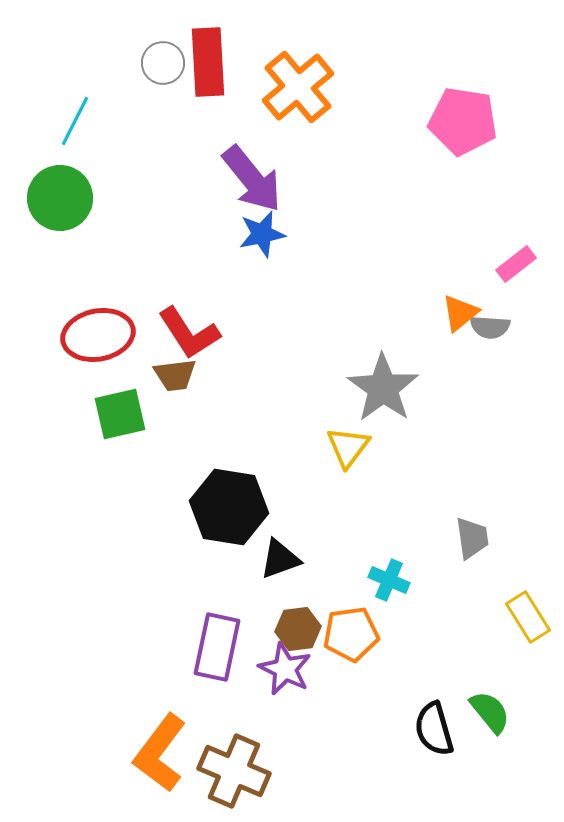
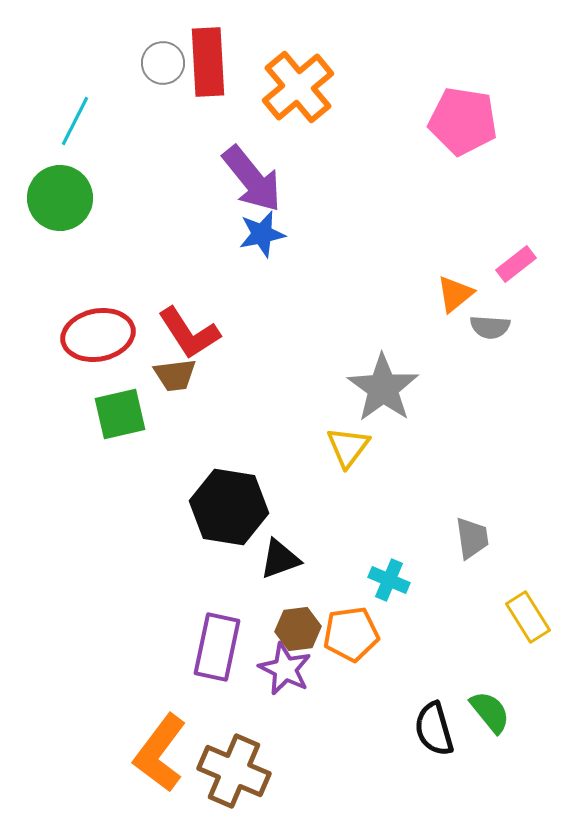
orange triangle: moved 5 px left, 19 px up
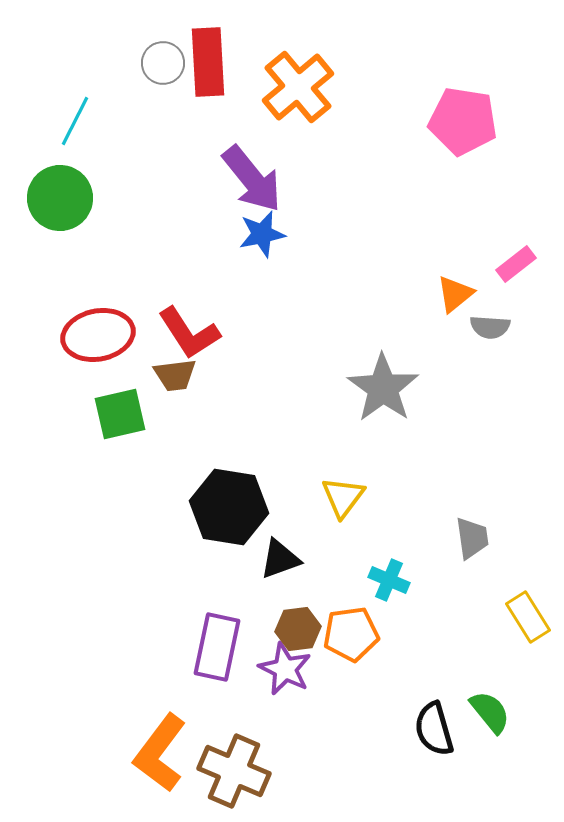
yellow triangle: moved 5 px left, 50 px down
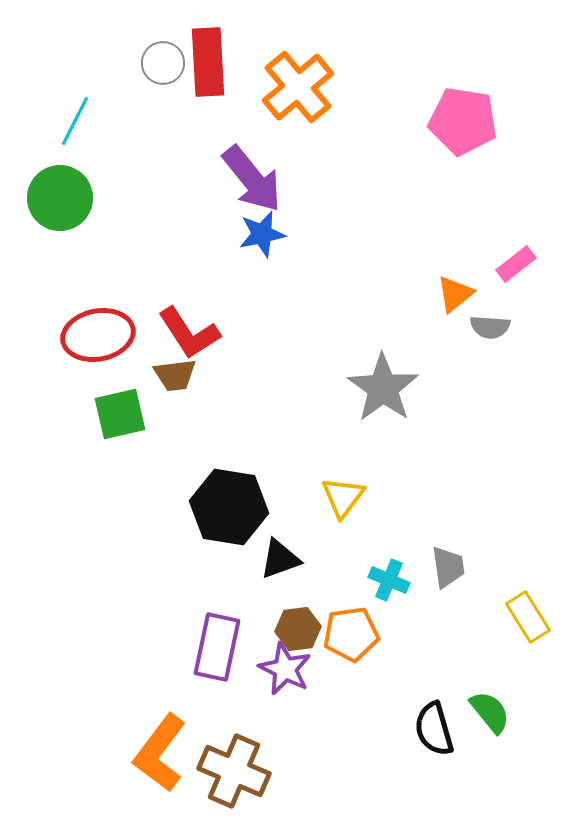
gray trapezoid: moved 24 px left, 29 px down
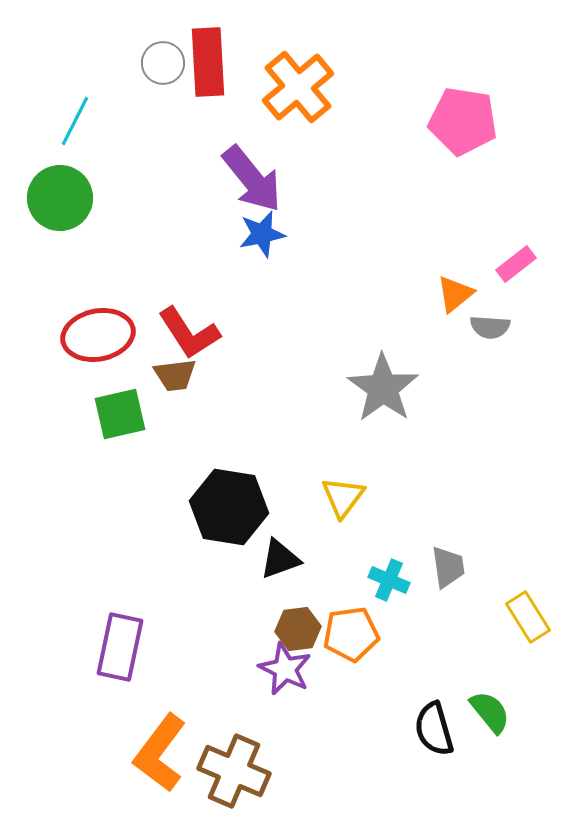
purple rectangle: moved 97 px left
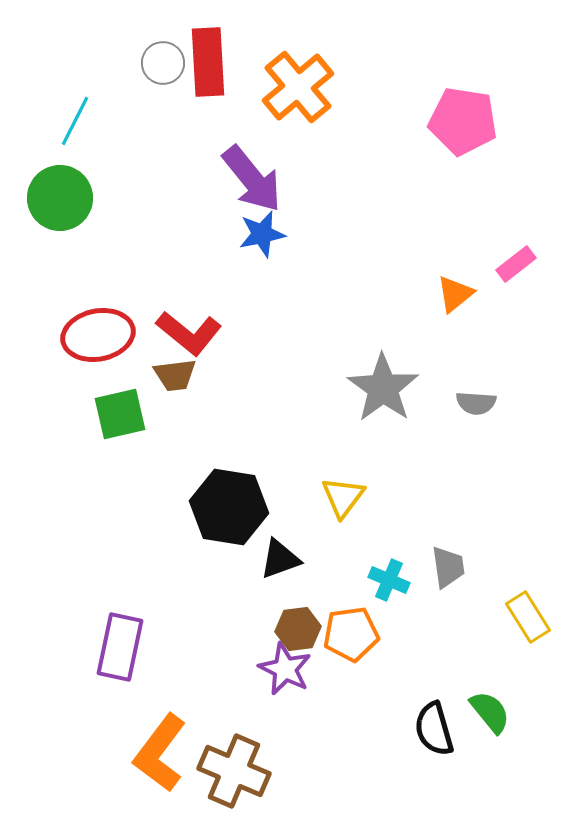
gray semicircle: moved 14 px left, 76 px down
red L-shape: rotated 18 degrees counterclockwise
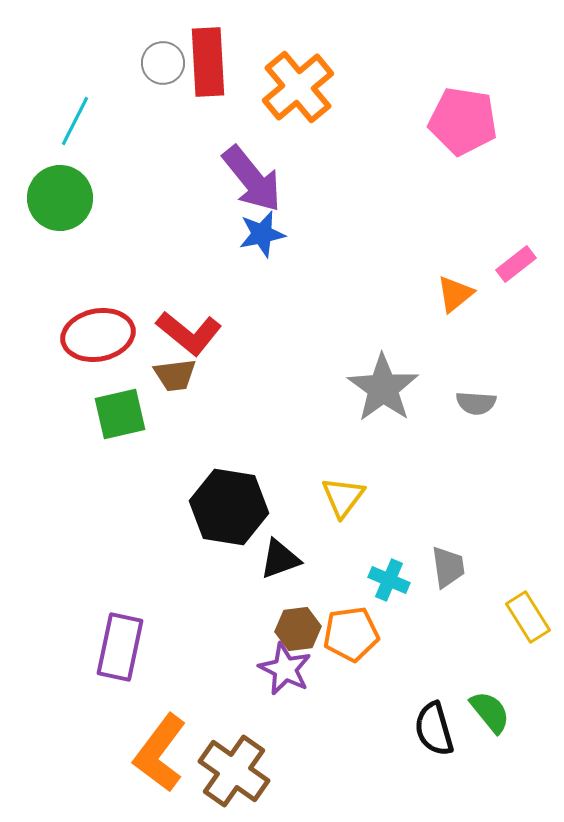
brown cross: rotated 12 degrees clockwise
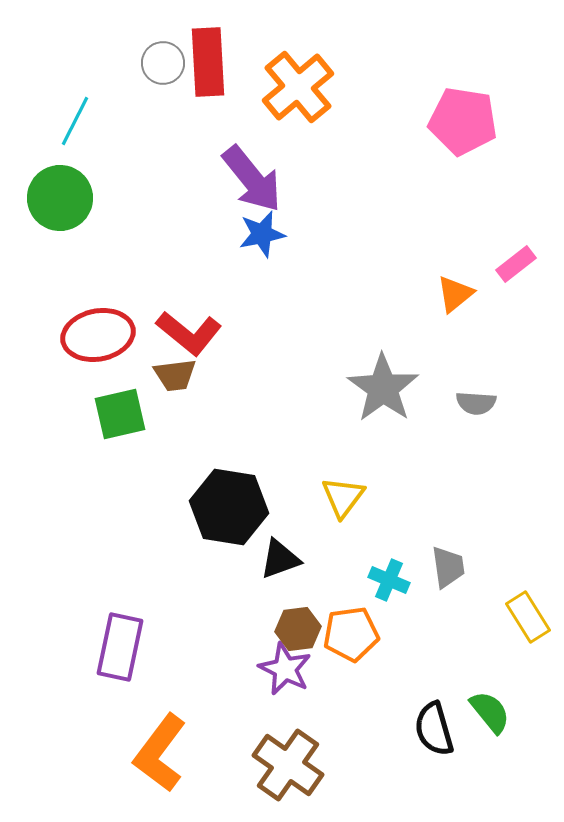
brown cross: moved 54 px right, 6 px up
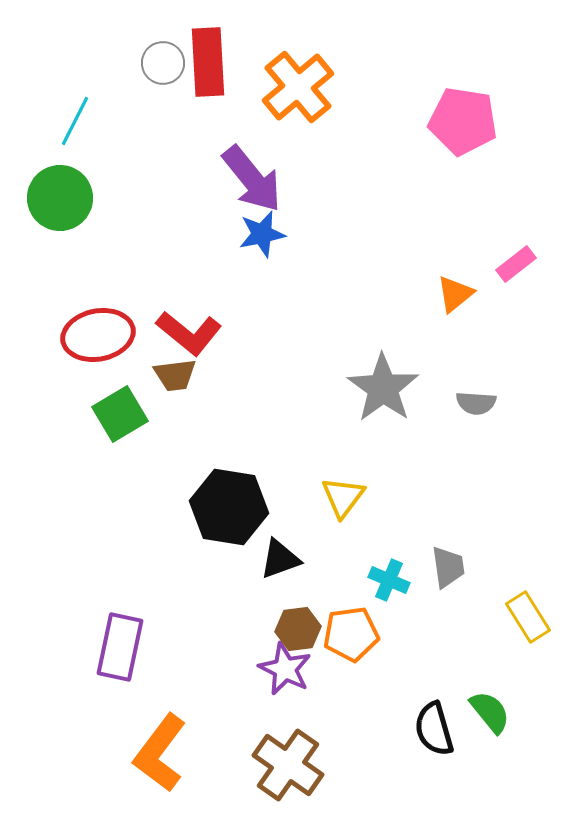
green square: rotated 18 degrees counterclockwise
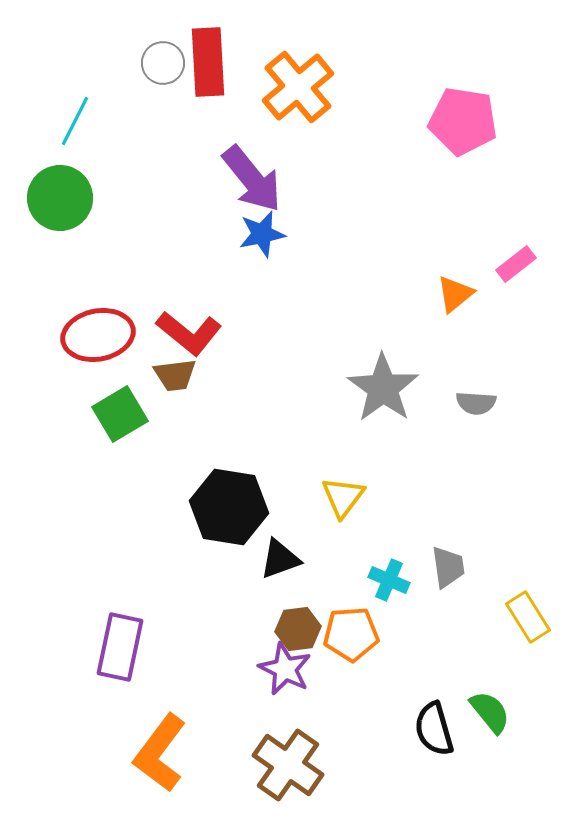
orange pentagon: rotated 4 degrees clockwise
